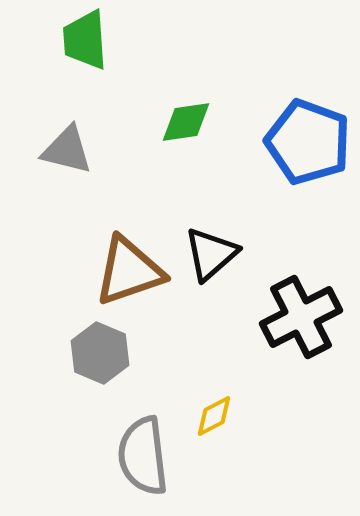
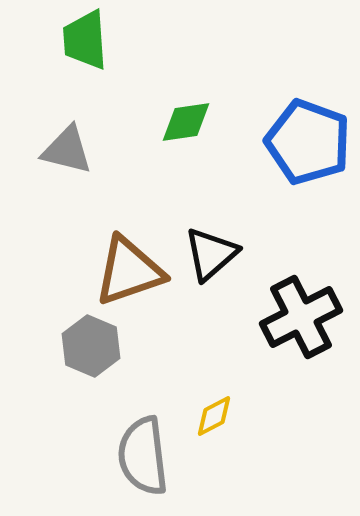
gray hexagon: moved 9 px left, 7 px up
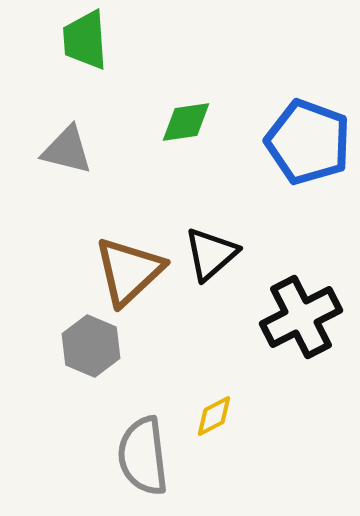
brown triangle: rotated 24 degrees counterclockwise
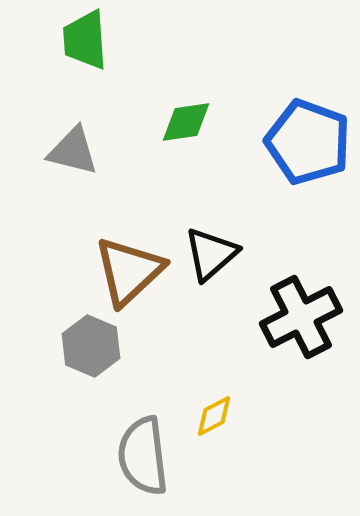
gray triangle: moved 6 px right, 1 px down
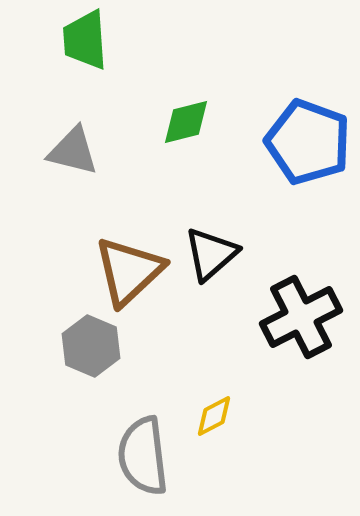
green diamond: rotated 6 degrees counterclockwise
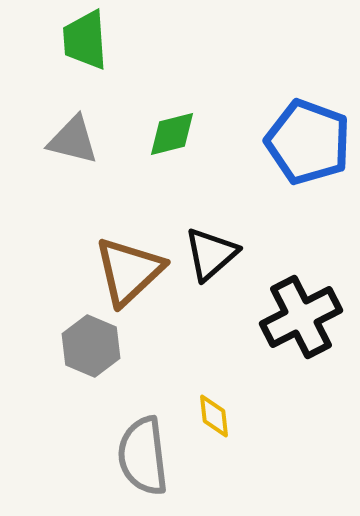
green diamond: moved 14 px left, 12 px down
gray triangle: moved 11 px up
yellow diamond: rotated 69 degrees counterclockwise
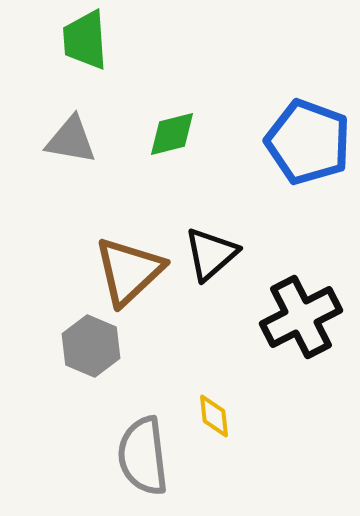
gray triangle: moved 2 px left; rotated 4 degrees counterclockwise
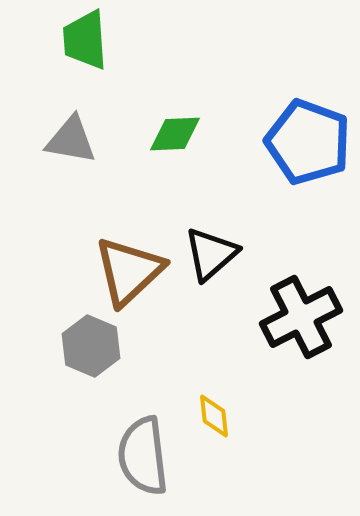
green diamond: moved 3 px right; rotated 12 degrees clockwise
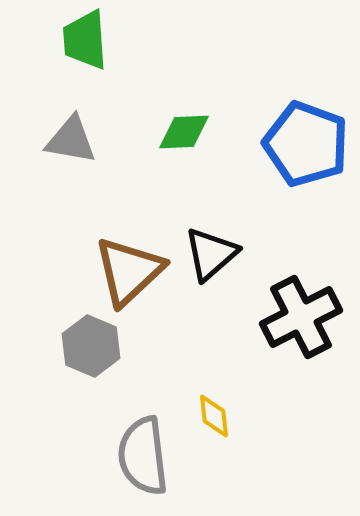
green diamond: moved 9 px right, 2 px up
blue pentagon: moved 2 px left, 2 px down
